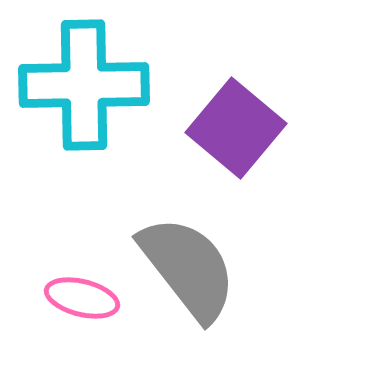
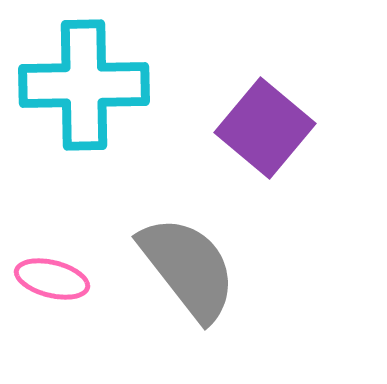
purple square: moved 29 px right
pink ellipse: moved 30 px left, 19 px up
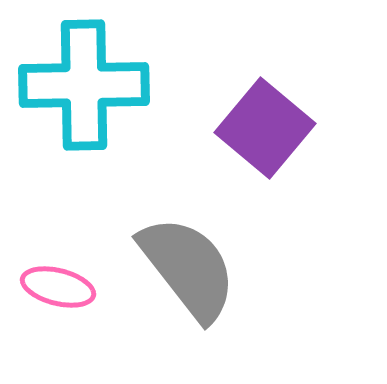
pink ellipse: moved 6 px right, 8 px down
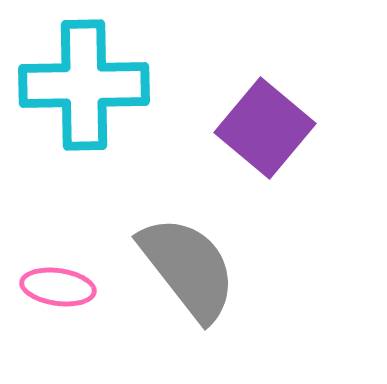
pink ellipse: rotated 6 degrees counterclockwise
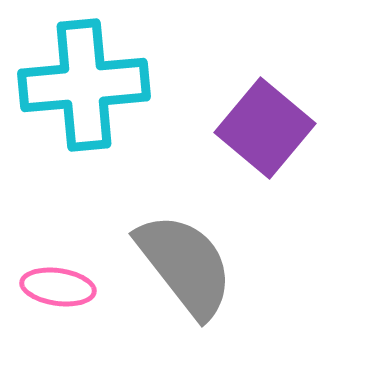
cyan cross: rotated 4 degrees counterclockwise
gray semicircle: moved 3 px left, 3 px up
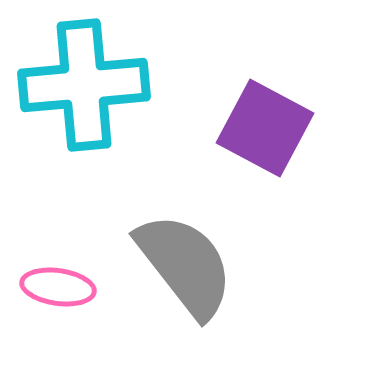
purple square: rotated 12 degrees counterclockwise
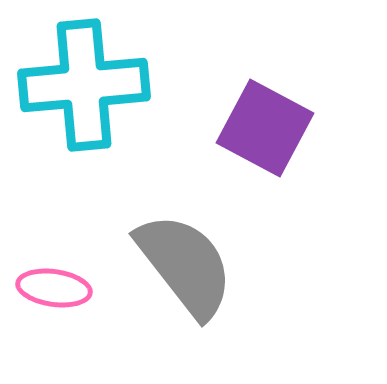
pink ellipse: moved 4 px left, 1 px down
